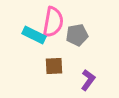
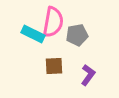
cyan rectangle: moved 1 px left, 1 px up
purple L-shape: moved 5 px up
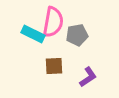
purple L-shape: moved 2 px down; rotated 20 degrees clockwise
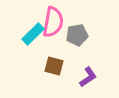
cyan rectangle: rotated 70 degrees counterclockwise
brown square: rotated 18 degrees clockwise
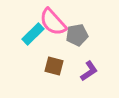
pink semicircle: rotated 128 degrees clockwise
purple L-shape: moved 1 px right, 6 px up
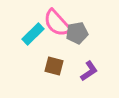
pink semicircle: moved 4 px right, 1 px down
gray pentagon: moved 2 px up
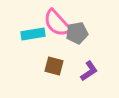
cyan rectangle: rotated 35 degrees clockwise
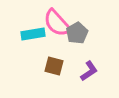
gray pentagon: rotated 20 degrees counterclockwise
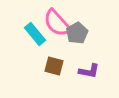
cyan rectangle: moved 2 px right; rotated 60 degrees clockwise
purple L-shape: rotated 45 degrees clockwise
